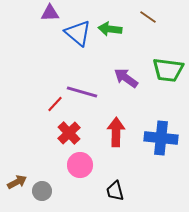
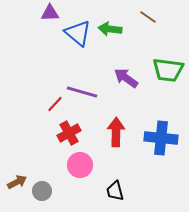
red cross: rotated 15 degrees clockwise
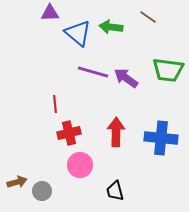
green arrow: moved 1 px right, 2 px up
purple line: moved 11 px right, 20 px up
red line: rotated 48 degrees counterclockwise
red cross: rotated 15 degrees clockwise
brown arrow: rotated 12 degrees clockwise
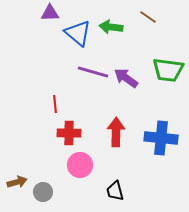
red cross: rotated 15 degrees clockwise
gray circle: moved 1 px right, 1 px down
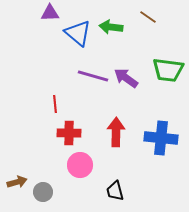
purple line: moved 4 px down
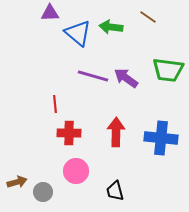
pink circle: moved 4 px left, 6 px down
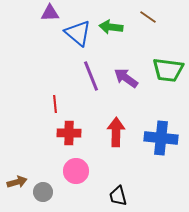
purple line: moved 2 px left; rotated 52 degrees clockwise
black trapezoid: moved 3 px right, 5 px down
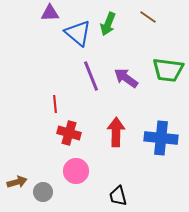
green arrow: moved 3 px left, 3 px up; rotated 75 degrees counterclockwise
red cross: rotated 15 degrees clockwise
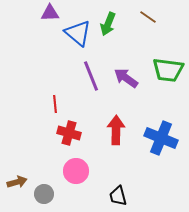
red arrow: moved 2 px up
blue cross: rotated 16 degrees clockwise
gray circle: moved 1 px right, 2 px down
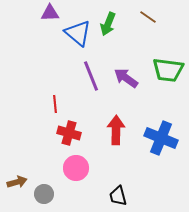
pink circle: moved 3 px up
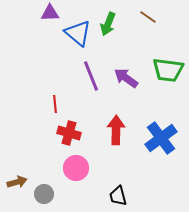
blue cross: rotated 32 degrees clockwise
